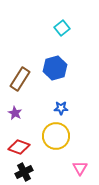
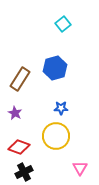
cyan square: moved 1 px right, 4 px up
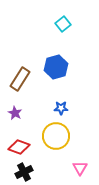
blue hexagon: moved 1 px right, 1 px up
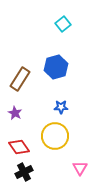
blue star: moved 1 px up
yellow circle: moved 1 px left
red diamond: rotated 35 degrees clockwise
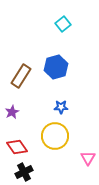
brown rectangle: moved 1 px right, 3 px up
purple star: moved 3 px left, 1 px up; rotated 16 degrees clockwise
red diamond: moved 2 px left
pink triangle: moved 8 px right, 10 px up
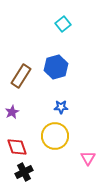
red diamond: rotated 15 degrees clockwise
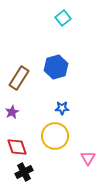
cyan square: moved 6 px up
brown rectangle: moved 2 px left, 2 px down
blue star: moved 1 px right, 1 px down
